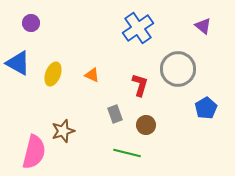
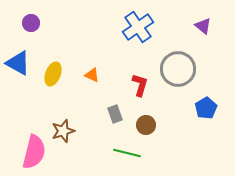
blue cross: moved 1 px up
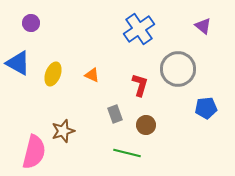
blue cross: moved 1 px right, 2 px down
blue pentagon: rotated 25 degrees clockwise
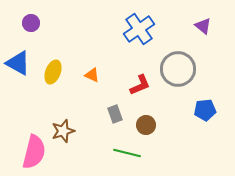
yellow ellipse: moved 2 px up
red L-shape: rotated 50 degrees clockwise
blue pentagon: moved 1 px left, 2 px down
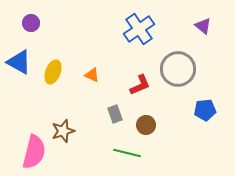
blue triangle: moved 1 px right, 1 px up
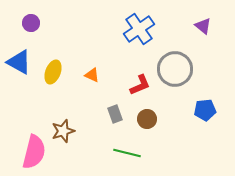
gray circle: moved 3 px left
brown circle: moved 1 px right, 6 px up
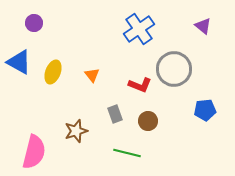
purple circle: moved 3 px right
gray circle: moved 1 px left
orange triangle: rotated 28 degrees clockwise
red L-shape: rotated 45 degrees clockwise
brown circle: moved 1 px right, 2 px down
brown star: moved 13 px right
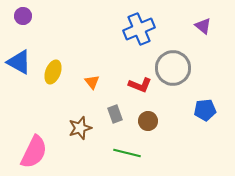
purple circle: moved 11 px left, 7 px up
blue cross: rotated 12 degrees clockwise
gray circle: moved 1 px left, 1 px up
orange triangle: moved 7 px down
brown star: moved 4 px right, 3 px up
pink semicircle: rotated 12 degrees clockwise
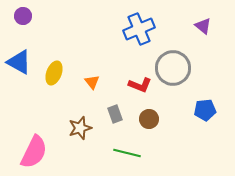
yellow ellipse: moved 1 px right, 1 px down
brown circle: moved 1 px right, 2 px up
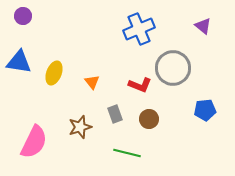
blue triangle: rotated 20 degrees counterclockwise
brown star: moved 1 px up
pink semicircle: moved 10 px up
